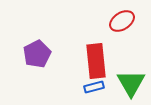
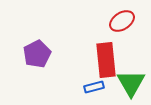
red rectangle: moved 10 px right, 1 px up
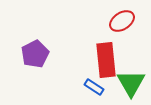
purple pentagon: moved 2 px left
blue rectangle: rotated 48 degrees clockwise
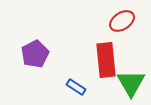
blue rectangle: moved 18 px left
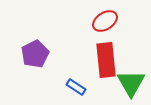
red ellipse: moved 17 px left
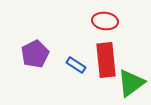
red ellipse: rotated 40 degrees clockwise
green triangle: rotated 24 degrees clockwise
blue rectangle: moved 22 px up
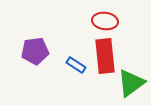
purple pentagon: moved 3 px up; rotated 20 degrees clockwise
red rectangle: moved 1 px left, 4 px up
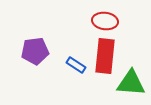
red rectangle: rotated 12 degrees clockwise
green triangle: rotated 40 degrees clockwise
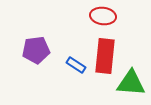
red ellipse: moved 2 px left, 5 px up
purple pentagon: moved 1 px right, 1 px up
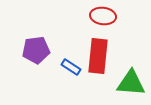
red rectangle: moved 7 px left
blue rectangle: moved 5 px left, 2 px down
